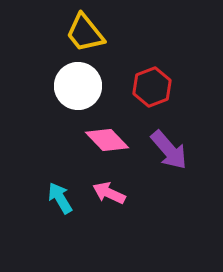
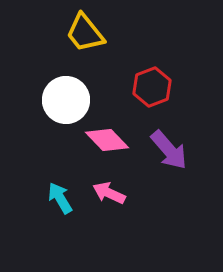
white circle: moved 12 px left, 14 px down
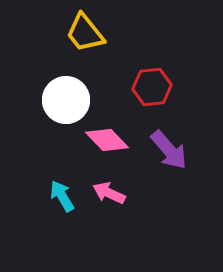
red hexagon: rotated 15 degrees clockwise
cyan arrow: moved 2 px right, 2 px up
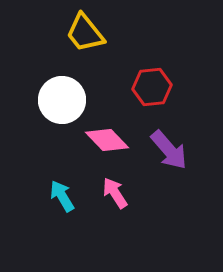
white circle: moved 4 px left
pink arrow: moved 6 px right; rotated 32 degrees clockwise
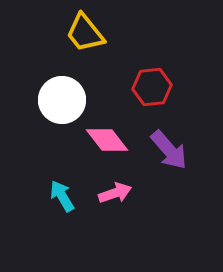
pink diamond: rotated 6 degrees clockwise
pink arrow: rotated 104 degrees clockwise
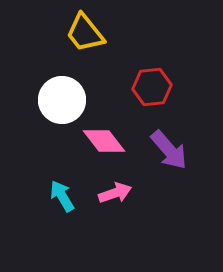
pink diamond: moved 3 px left, 1 px down
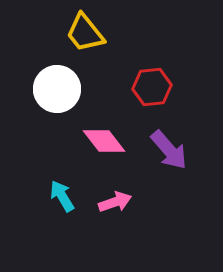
white circle: moved 5 px left, 11 px up
pink arrow: moved 9 px down
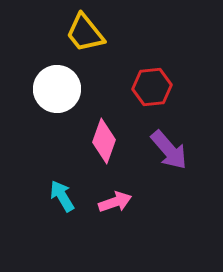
pink diamond: rotated 57 degrees clockwise
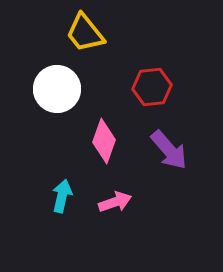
cyan arrow: rotated 44 degrees clockwise
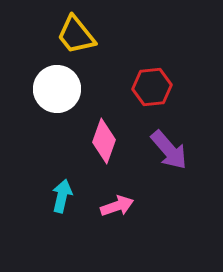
yellow trapezoid: moved 9 px left, 2 px down
pink arrow: moved 2 px right, 4 px down
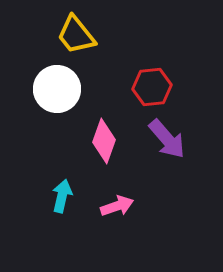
purple arrow: moved 2 px left, 11 px up
